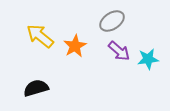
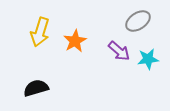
gray ellipse: moved 26 px right
yellow arrow: moved 4 px up; rotated 112 degrees counterclockwise
orange star: moved 5 px up
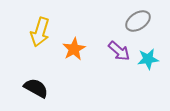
orange star: moved 1 px left, 8 px down
black semicircle: rotated 45 degrees clockwise
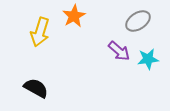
orange star: moved 33 px up
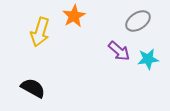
black semicircle: moved 3 px left
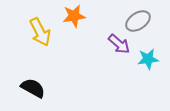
orange star: rotated 20 degrees clockwise
yellow arrow: rotated 44 degrees counterclockwise
purple arrow: moved 7 px up
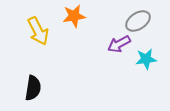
yellow arrow: moved 2 px left, 1 px up
purple arrow: rotated 110 degrees clockwise
cyan star: moved 2 px left
black semicircle: rotated 70 degrees clockwise
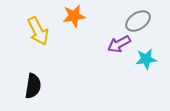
black semicircle: moved 2 px up
